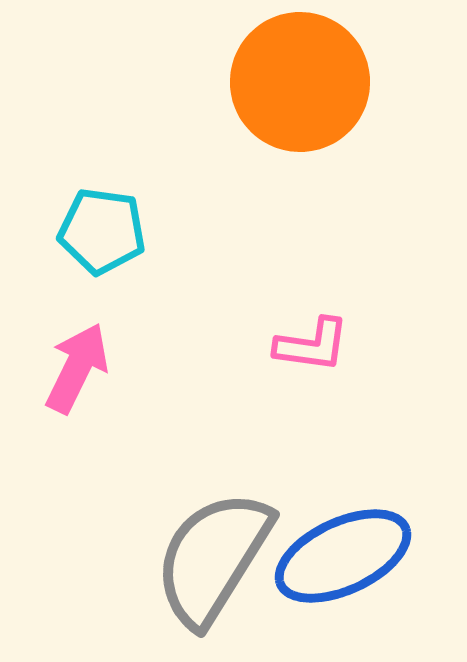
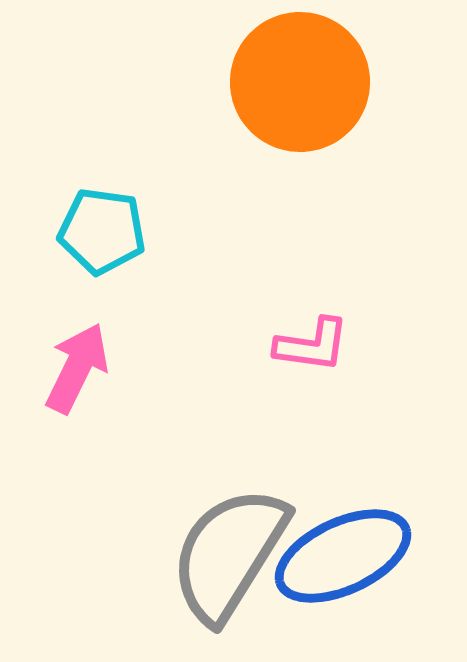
gray semicircle: moved 16 px right, 4 px up
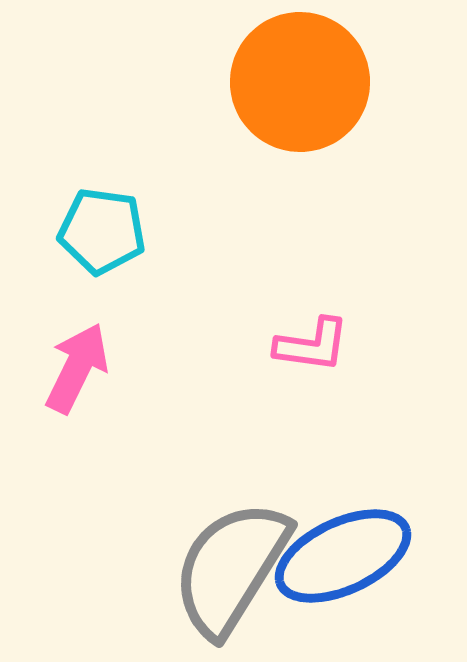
gray semicircle: moved 2 px right, 14 px down
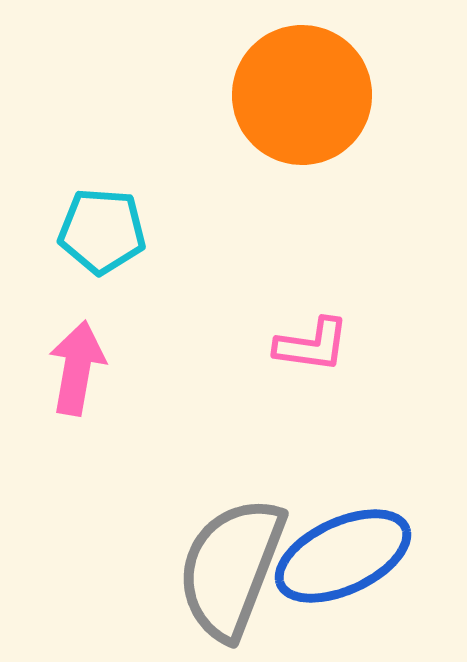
orange circle: moved 2 px right, 13 px down
cyan pentagon: rotated 4 degrees counterclockwise
pink arrow: rotated 16 degrees counterclockwise
gray semicircle: rotated 11 degrees counterclockwise
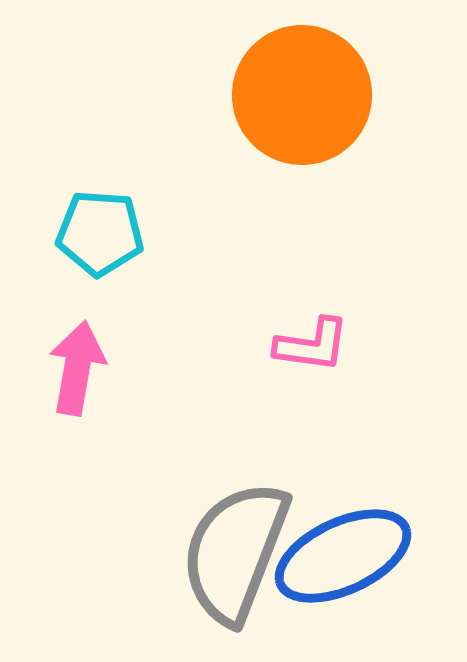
cyan pentagon: moved 2 px left, 2 px down
gray semicircle: moved 4 px right, 16 px up
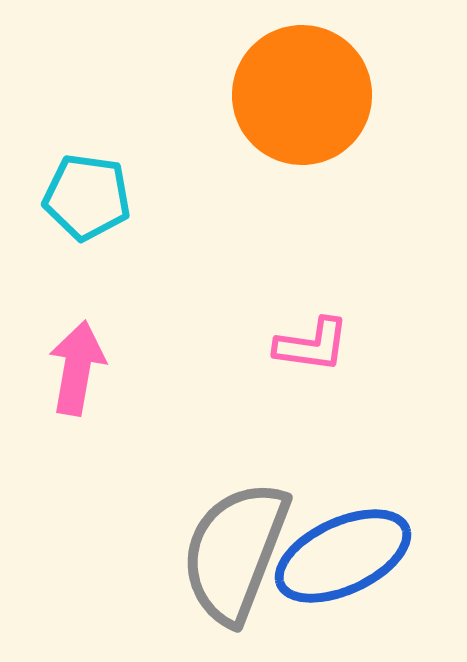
cyan pentagon: moved 13 px left, 36 px up; rotated 4 degrees clockwise
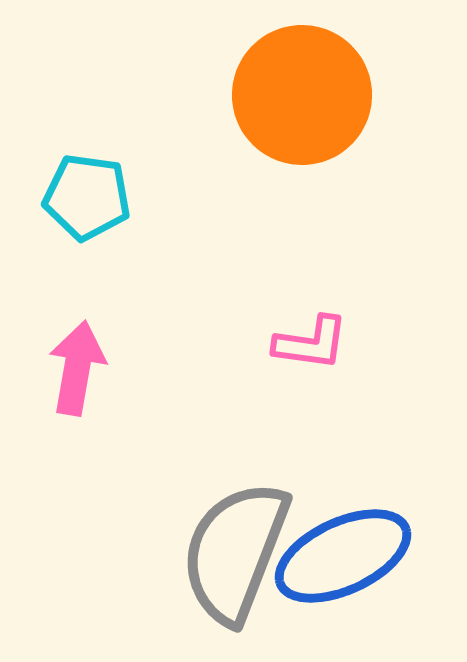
pink L-shape: moved 1 px left, 2 px up
